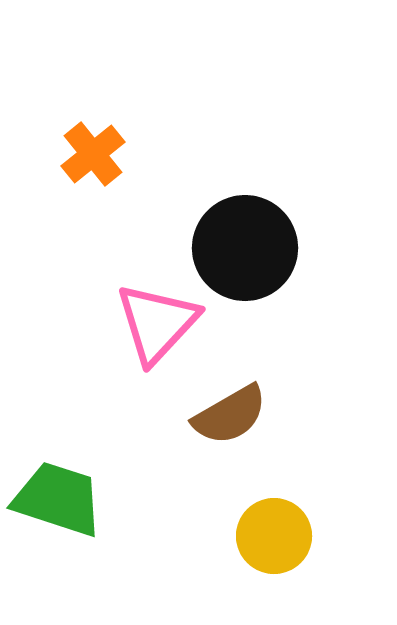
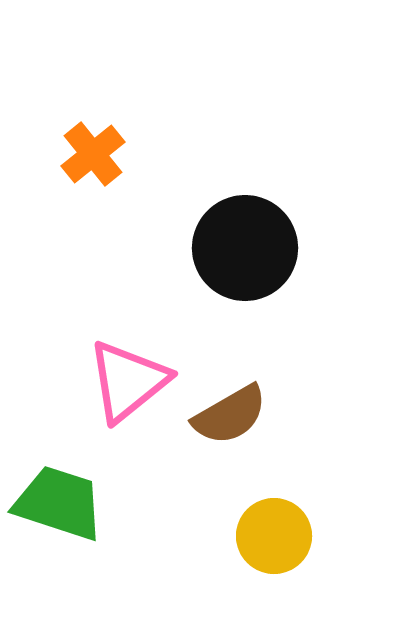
pink triangle: moved 29 px left, 58 px down; rotated 8 degrees clockwise
green trapezoid: moved 1 px right, 4 px down
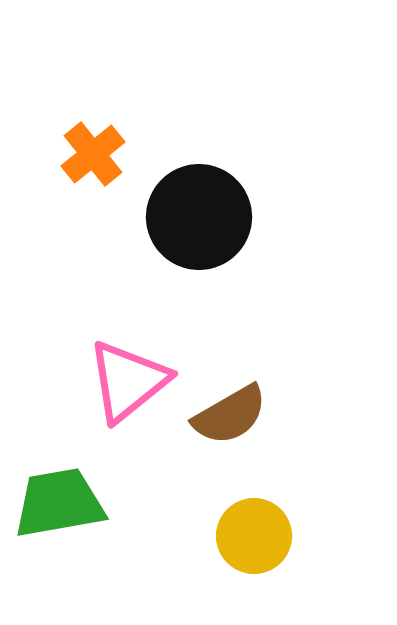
black circle: moved 46 px left, 31 px up
green trapezoid: rotated 28 degrees counterclockwise
yellow circle: moved 20 px left
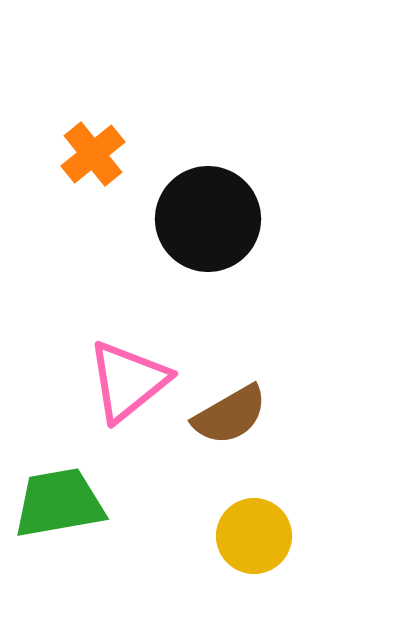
black circle: moved 9 px right, 2 px down
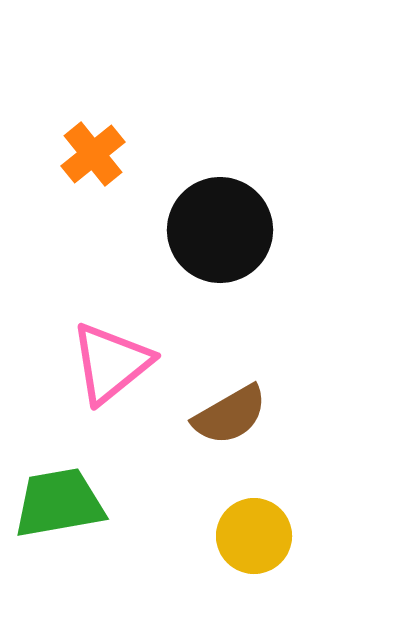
black circle: moved 12 px right, 11 px down
pink triangle: moved 17 px left, 18 px up
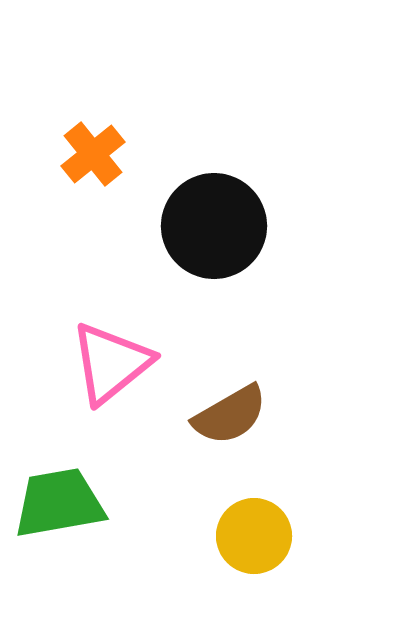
black circle: moved 6 px left, 4 px up
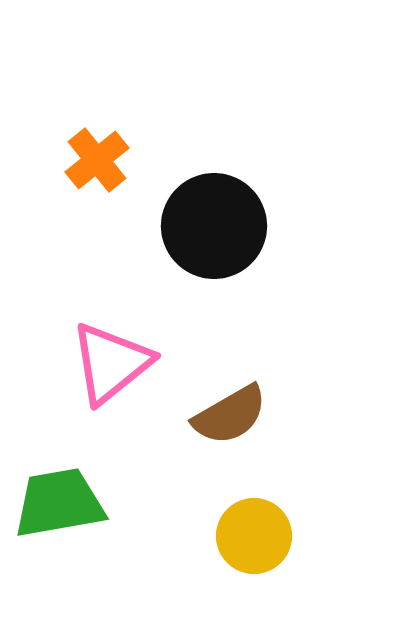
orange cross: moved 4 px right, 6 px down
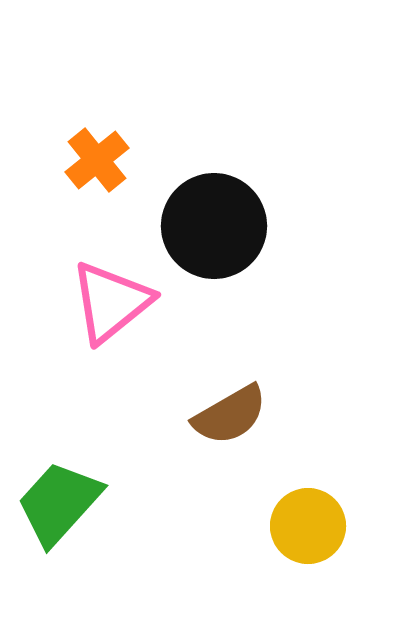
pink triangle: moved 61 px up
green trapezoid: rotated 38 degrees counterclockwise
yellow circle: moved 54 px right, 10 px up
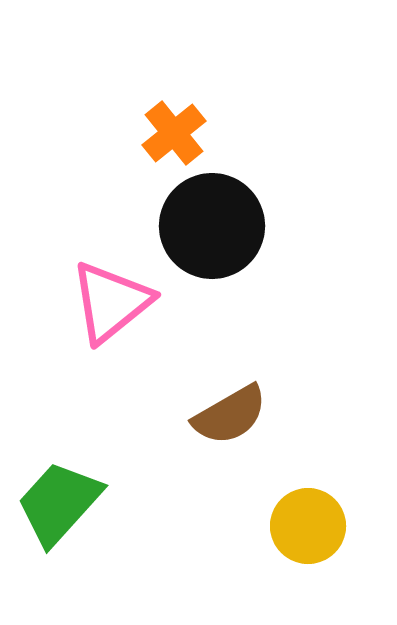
orange cross: moved 77 px right, 27 px up
black circle: moved 2 px left
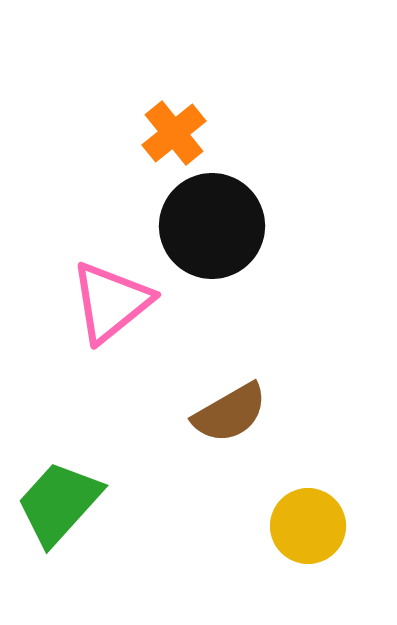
brown semicircle: moved 2 px up
